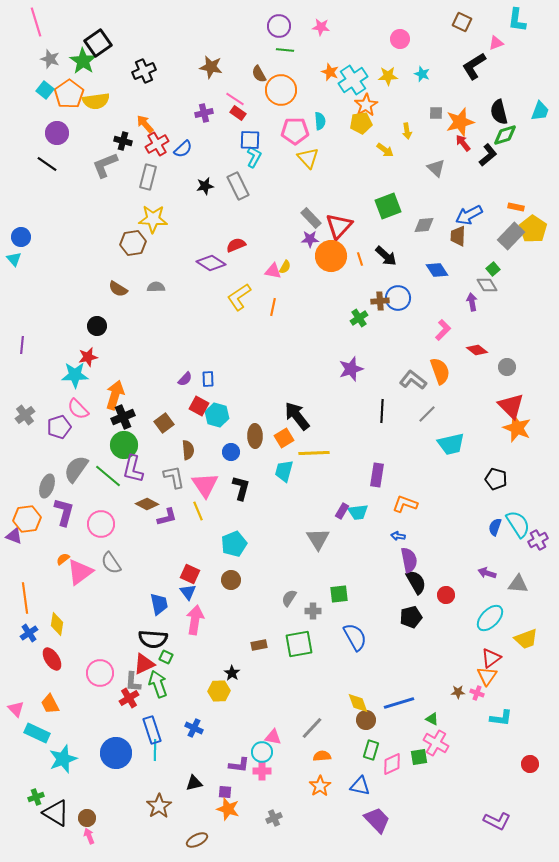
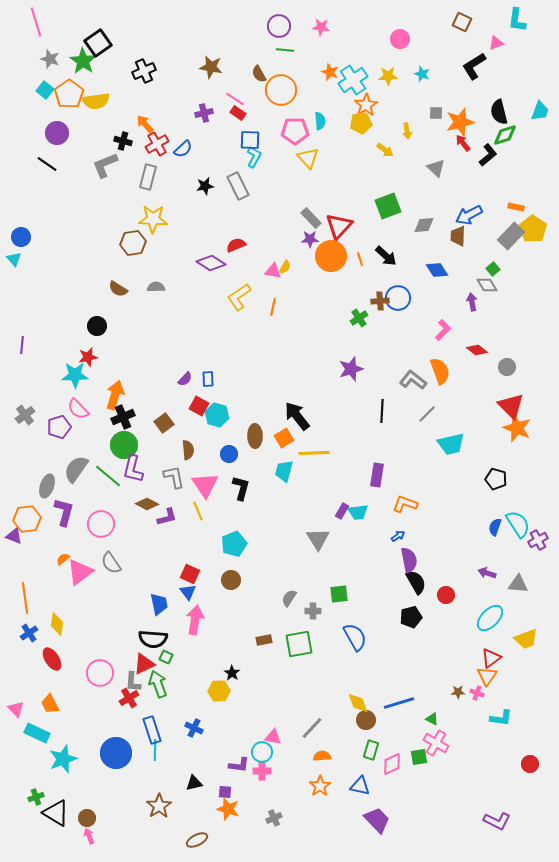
blue circle at (231, 452): moved 2 px left, 2 px down
blue arrow at (398, 536): rotated 136 degrees clockwise
brown rectangle at (259, 645): moved 5 px right, 5 px up
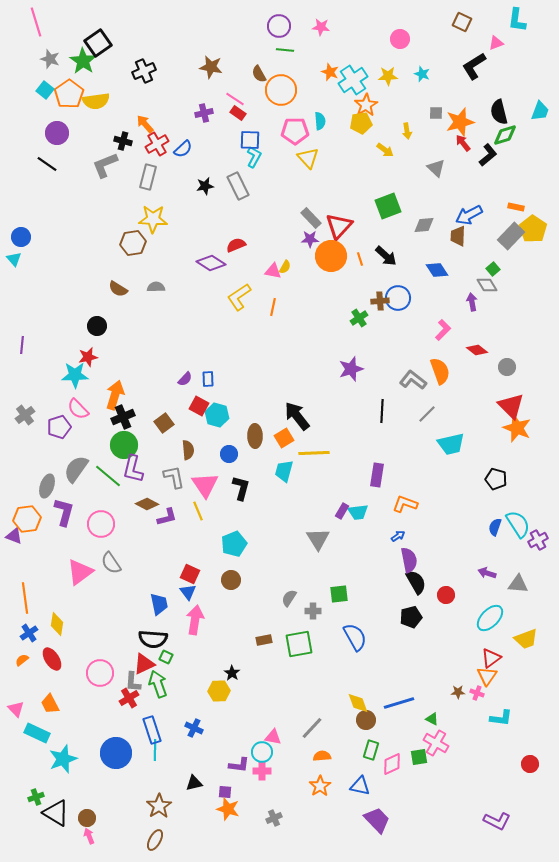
orange semicircle at (63, 559): moved 41 px left, 101 px down
brown ellipse at (197, 840): moved 42 px left; rotated 35 degrees counterclockwise
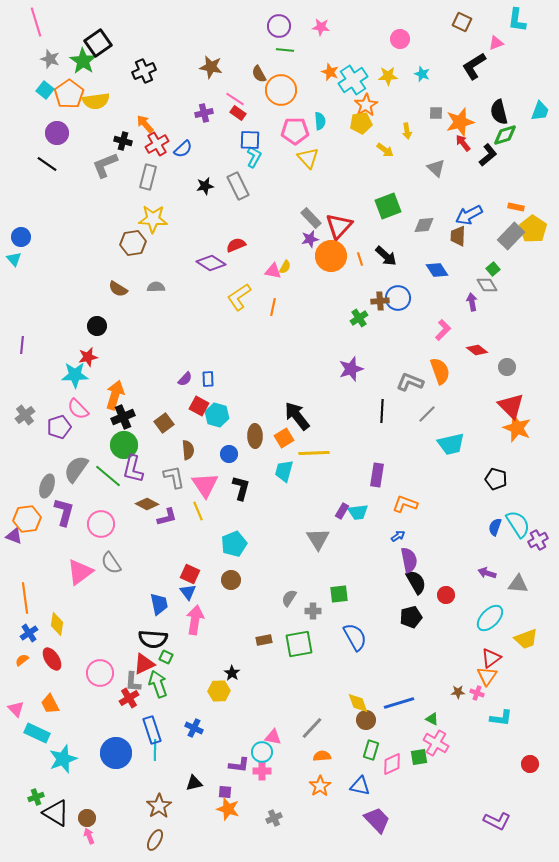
purple star at (310, 239): rotated 12 degrees counterclockwise
gray L-shape at (413, 380): moved 3 px left, 2 px down; rotated 16 degrees counterclockwise
